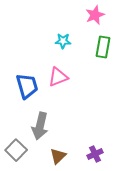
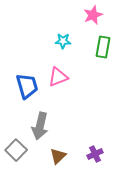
pink star: moved 2 px left
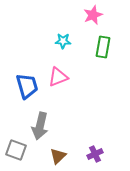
gray square: rotated 25 degrees counterclockwise
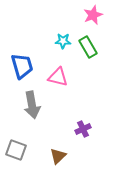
green rectangle: moved 15 px left; rotated 40 degrees counterclockwise
pink triangle: rotated 35 degrees clockwise
blue trapezoid: moved 5 px left, 20 px up
gray arrow: moved 8 px left, 21 px up; rotated 24 degrees counterclockwise
purple cross: moved 12 px left, 25 px up
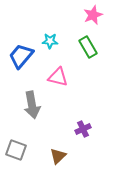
cyan star: moved 13 px left
blue trapezoid: moved 1 px left, 10 px up; rotated 124 degrees counterclockwise
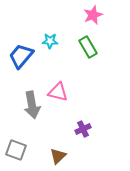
pink triangle: moved 15 px down
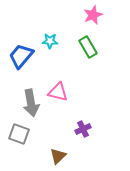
gray arrow: moved 1 px left, 2 px up
gray square: moved 3 px right, 16 px up
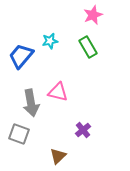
cyan star: rotated 14 degrees counterclockwise
purple cross: moved 1 px down; rotated 14 degrees counterclockwise
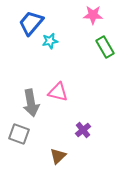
pink star: rotated 24 degrees clockwise
green rectangle: moved 17 px right
blue trapezoid: moved 10 px right, 33 px up
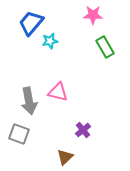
gray arrow: moved 2 px left, 2 px up
brown triangle: moved 7 px right, 1 px down
